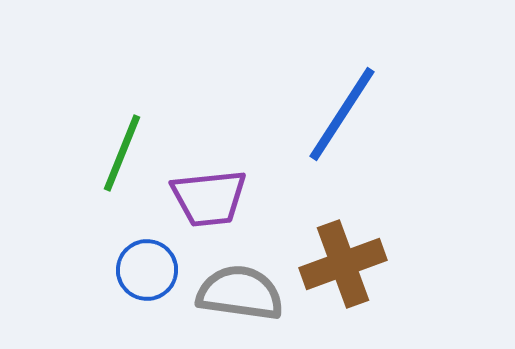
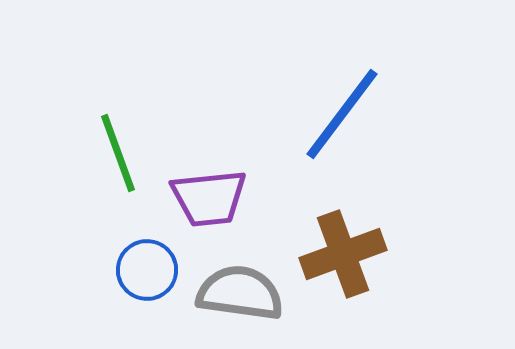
blue line: rotated 4 degrees clockwise
green line: moved 4 px left; rotated 42 degrees counterclockwise
brown cross: moved 10 px up
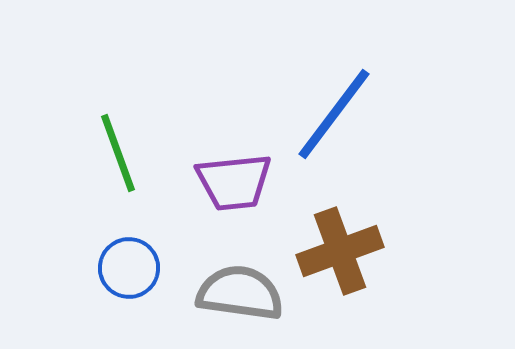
blue line: moved 8 px left
purple trapezoid: moved 25 px right, 16 px up
brown cross: moved 3 px left, 3 px up
blue circle: moved 18 px left, 2 px up
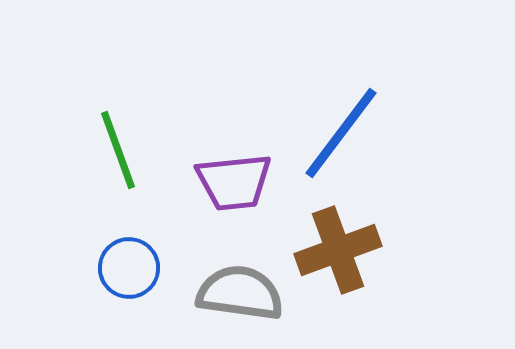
blue line: moved 7 px right, 19 px down
green line: moved 3 px up
brown cross: moved 2 px left, 1 px up
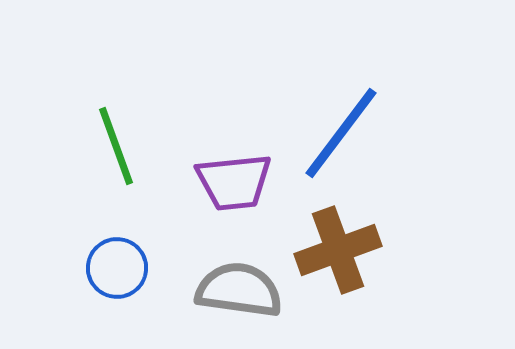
green line: moved 2 px left, 4 px up
blue circle: moved 12 px left
gray semicircle: moved 1 px left, 3 px up
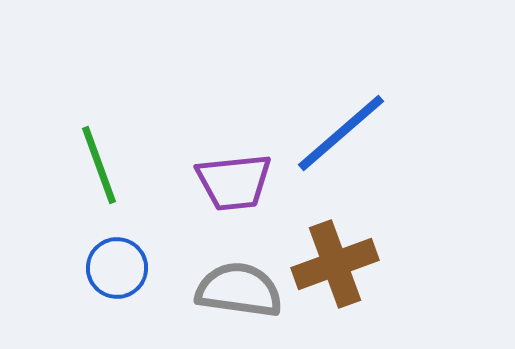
blue line: rotated 12 degrees clockwise
green line: moved 17 px left, 19 px down
brown cross: moved 3 px left, 14 px down
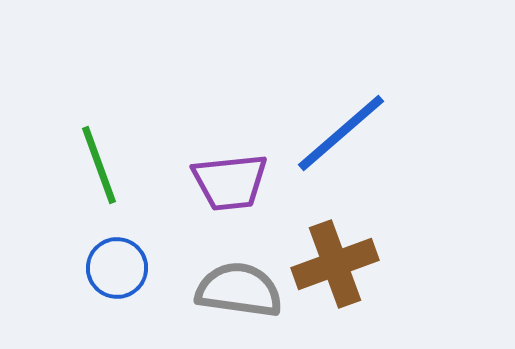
purple trapezoid: moved 4 px left
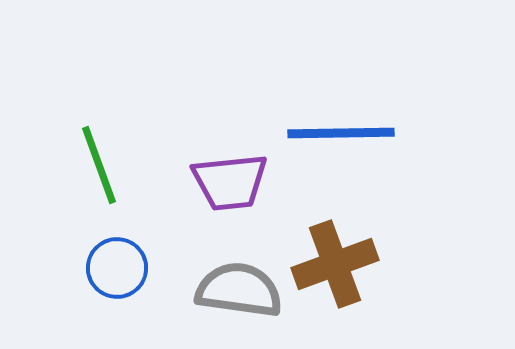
blue line: rotated 40 degrees clockwise
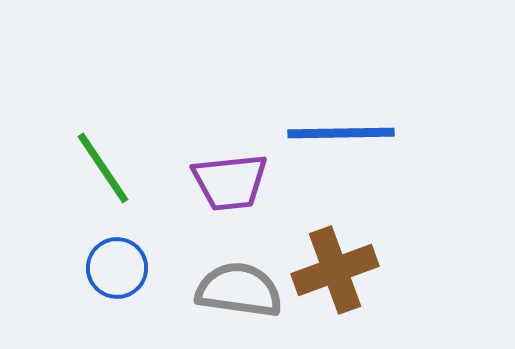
green line: moved 4 px right, 3 px down; rotated 14 degrees counterclockwise
brown cross: moved 6 px down
